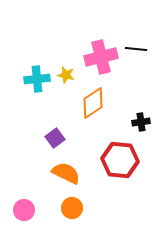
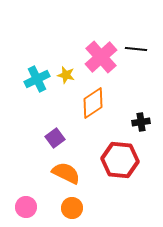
pink cross: rotated 28 degrees counterclockwise
cyan cross: rotated 20 degrees counterclockwise
pink circle: moved 2 px right, 3 px up
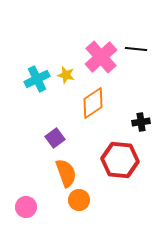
orange semicircle: rotated 44 degrees clockwise
orange circle: moved 7 px right, 8 px up
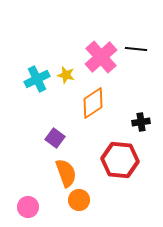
purple square: rotated 18 degrees counterclockwise
pink circle: moved 2 px right
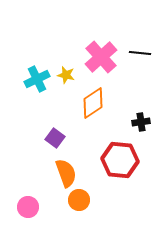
black line: moved 4 px right, 4 px down
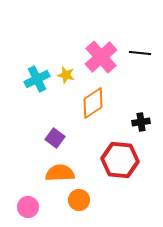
orange semicircle: moved 6 px left; rotated 72 degrees counterclockwise
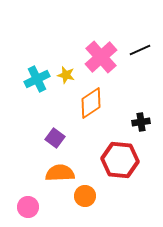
black line: moved 3 px up; rotated 30 degrees counterclockwise
orange diamond: moved 2 px left
orange circle: moved 6 px right, 4 px up
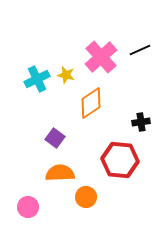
orange circle: moved 1 px right, 1 px down
